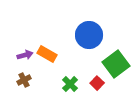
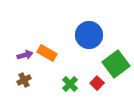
orange rectangle: moved 1 px up
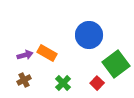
green cross: moved 7 px left, 1 px up
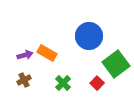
blue circle: moved 1 px down
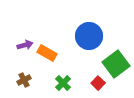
purple arrow: moved 10 px up
red square: moved 1 px right
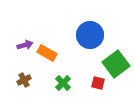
blue circle: moved 1 px right, 1 px up
red square: rotated 32 degrees counterclockwise
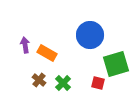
purple arrow: rotated 84 degrees counterclockwise
green square: rotated 20 degrees clockwise
brown cross: moved 15 px right; rotated 24 degrees counterclockwise
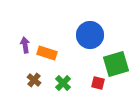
orange rectangle: rotated 12 degrees counterclockwise
brown cross: moved 5 px left
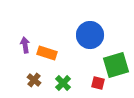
green square: moved 1 px down
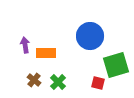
blue circle: moved 1 px down
orange rectangle: moved 1 px left; rotated 18 degrees counterclockwise
green cross: moved 5 px left, 1 px up
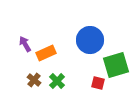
blue circle: moved 4 px down
purple arrow: moved 1 px up; rotated 21 degrees counterclockwise
orange rectangle: rotated 24 degrees counterclockwise
green cross: moved 1 px left, 1 px up
